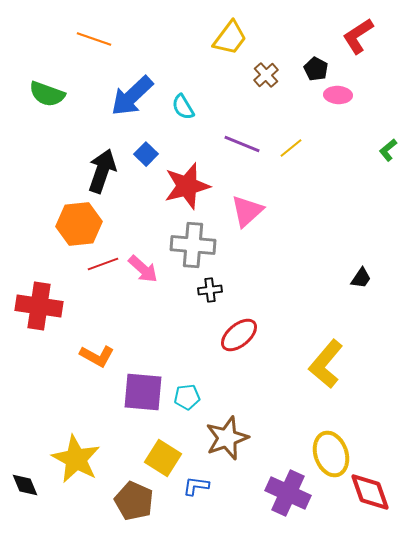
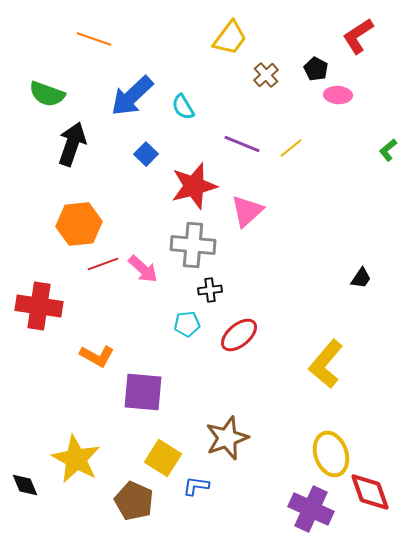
black arrow: moved 30 px left, 27 px up
red star: moved 7 px right
cyan pentagon: moved 73 px up
purple cross: moved 23 px right, 16 px down
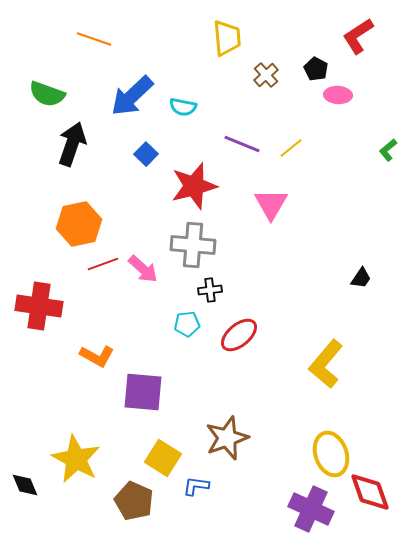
yellow trapezoid: moved 3 px left; rotated 42 degrees counterclockwise
cyan semicircle: rotated 48 degrees counterclockwise
pink triangle: moved 24 px right, 7 px up; rotated 18 degrees counterclockwise
orange hexagon: rotated 6 degrees counterclockwise
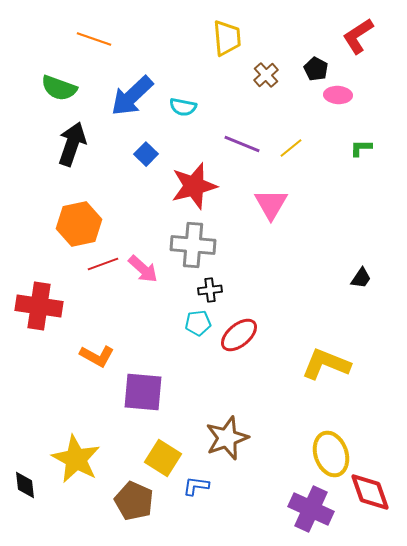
green semicircle: moved 12 px right, 6 px up
green L-shape: moved 27 px left, 2 px up; rotated 40 degrees clockwise
cyan pentagon: moved 11 px right, 1 px up
yellow L-shape: rotated 72 degrees clockwise
black diamond: rotated 16 degrees clockwise
